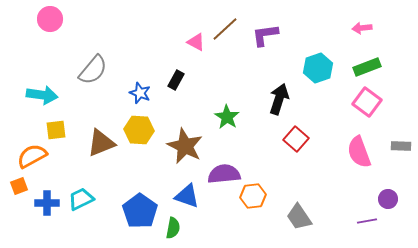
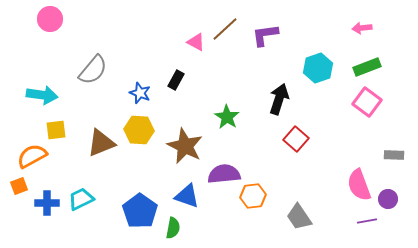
gray rectangle: moved 7 px left, 9 px down
pink semicircle: moved 33 px down
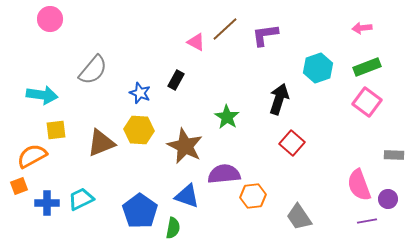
red square: moved 4 px left, 4 px down
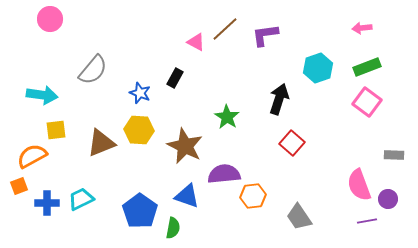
black rectangle: moved 1 px left, 2 px up
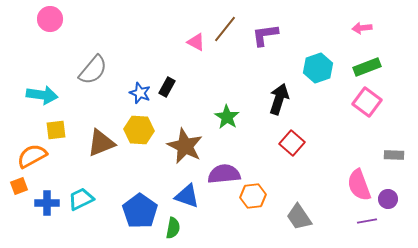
brown line: rotated 8 degrees counterclockwise
black rectangle: moved 8 px left, 9 px down
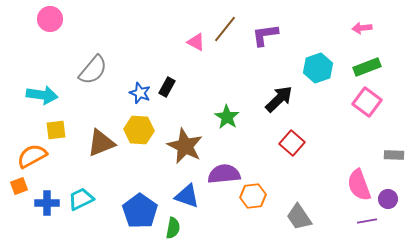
black arrow: rotated 28 degrees clockwise
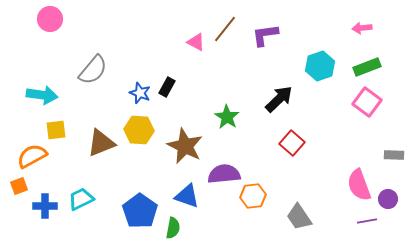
cyan hexagon: moved 2 px right, 2 px up
blue cross: moved 2 px left, 3 px down
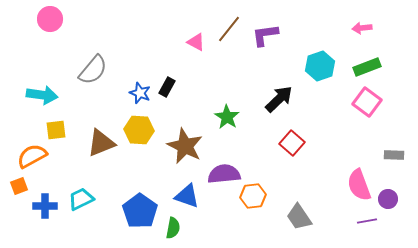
brown line: moved 4 px right
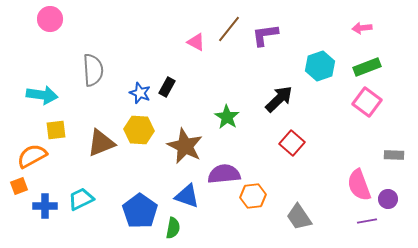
gray semicircle: rotated 44 degrees counterclockwise
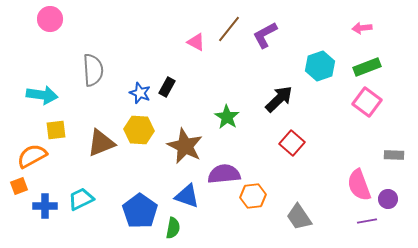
purple L-shape: rotated 20 degrees counterclockwise
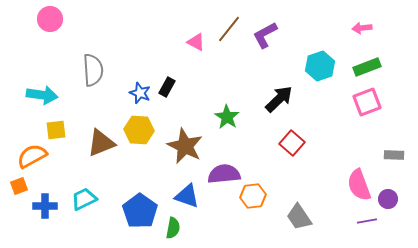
pink square: rotated 32 degrees clockwise
cyan trapezoid: moved 3 px right
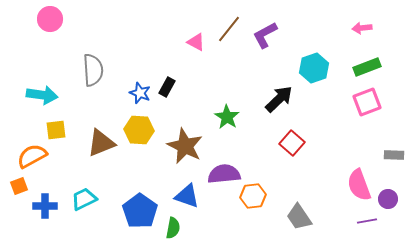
cyan hexagon: moved 6 px left, 2 px down
